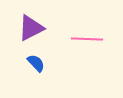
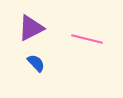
pink line: rotated 12 degrees clockwise
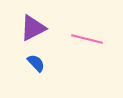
purple triangle: moved 2 px right
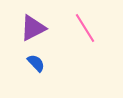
pink line: moved 2 px left, 11 px up; rotated 44 degrees clockwise
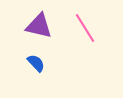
purple triangle: moved 6 px right, 2 px up; rotated 40 degrees clockwise
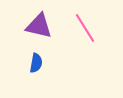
blue semicircle: rotated 54 degrees clockwise
